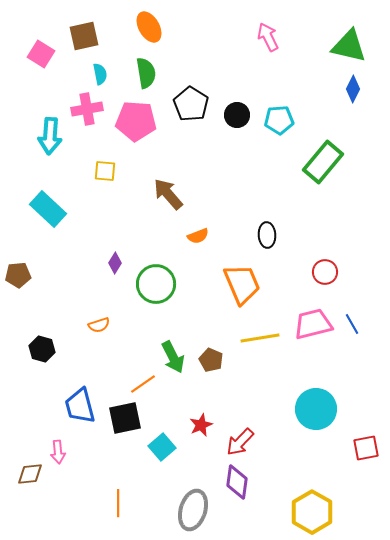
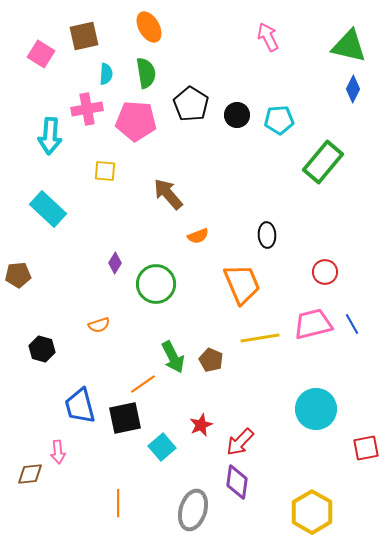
cyan semicircle at (100, 74): moved 6 px right; rotated 15 degrees clockwise
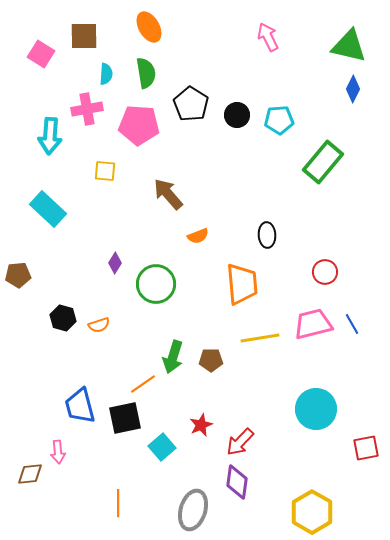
brown square at (84, 36): rotated 12 degrees clockwise
pink pentagon at (136, 121): moved 3 px right, 4 px down
orange trapezoid at (242, 284): rotated 18 degrees clockwise
black hexagon at (42, 349): moved 21 px right, 31 px up
green arrow at (173, 357): rotated 44 degrees clockwise
brown pentagon at (211, 360): rotated 25 degrees counterclockwise
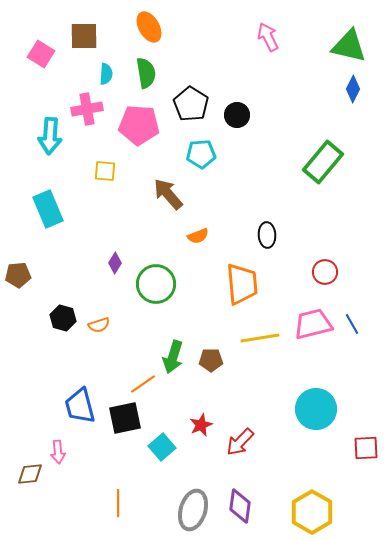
cyan pentagon at (279, 120): moved 78 px left, 34 px down
cyan rectangle at (48, 209): rotated 24 degrees clockwise
red square at (366, 448): rotated 8 degrees clockwise
purple diamond at (237, 482): moved 3 px right, 24 px down
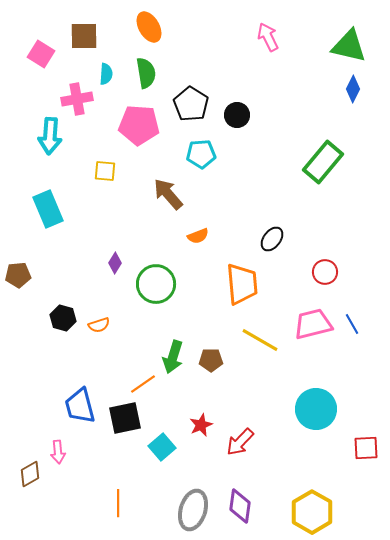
pink cross at (87, 109): moved 10 px left, 10 px up
black ellipse at (267, 235): moved 5 px right, 4 px down; rotated 40 degrees clockwise
yellow line at (260, 338): moved 2 px down; rotated 39 degrees clockwise
brown diamond at (30, 474): rotated 24 degrees counterclockwise
